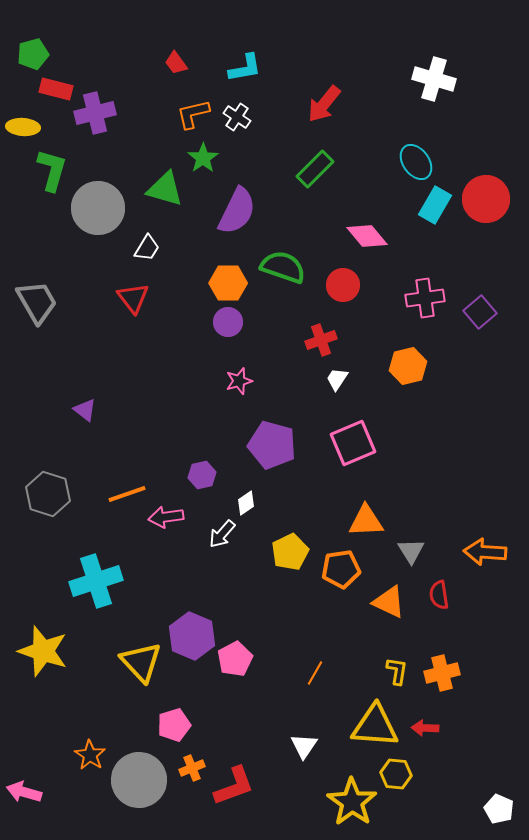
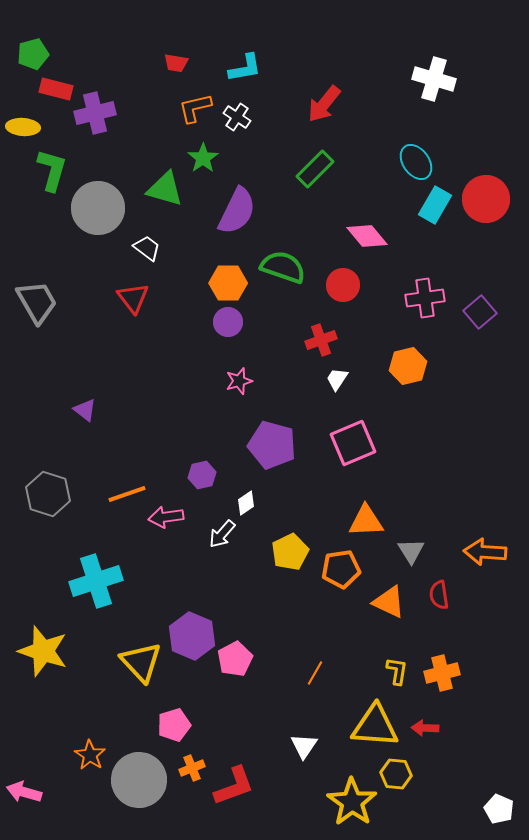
red trapezoid at (176, 63): rotated 45 degrees counterclockwise
orange L-shape at (193, 114): moved 2 px right, 6 px up
white trapezoid at (147, 248): rotated 84 degrees counterclockwise
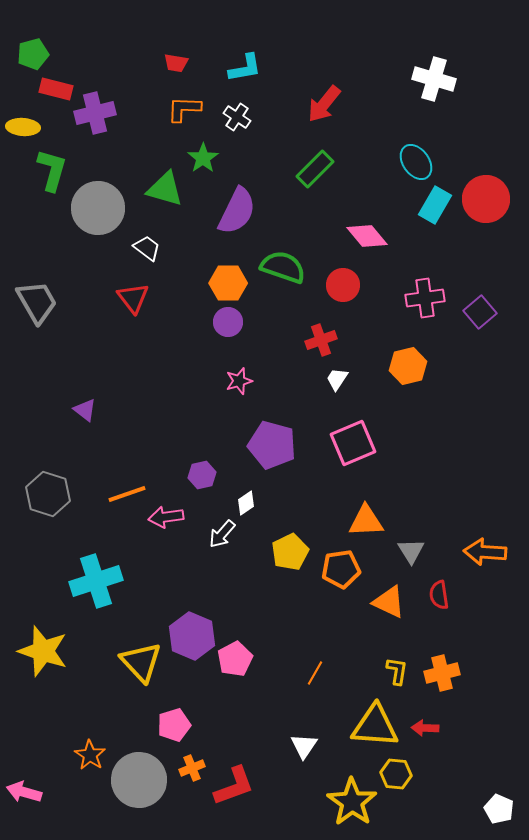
orange L-shape at (195, 108): moved 11 px left, 1 px down; rotated 15 degrees clockwise
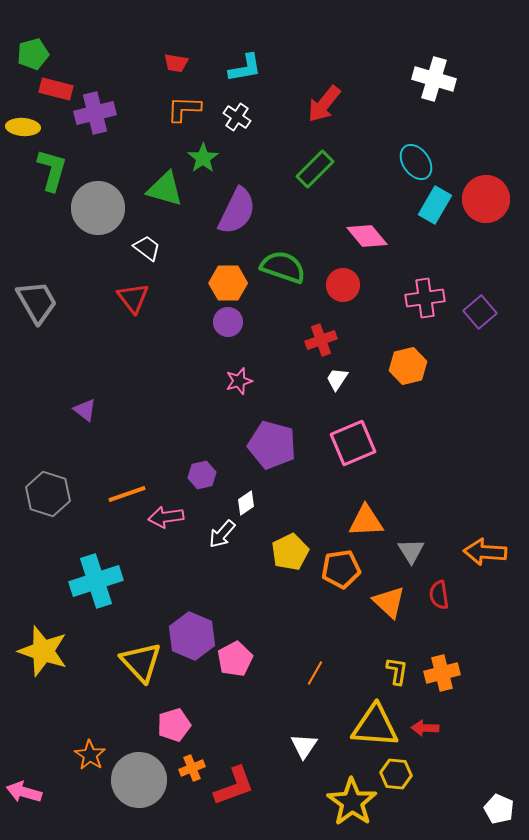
orange triangle at (389, 602): rotated 18 degrees clockwise
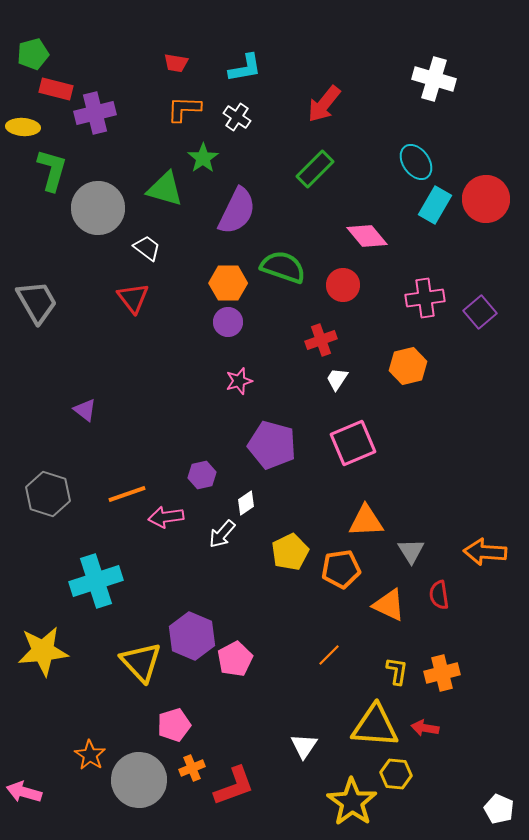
orange triangle at (389, 602): moved 3 px down; rotated 18 degrees counterclockwise
yellow star at (43, 651): rotated 24 degrees counterclockwise
orange line at (315, 673): moved 14 px right, 18 px up; rotated 15 degrees clockwise
red arrow at (425, 728): rotated 8 degrees clockwise
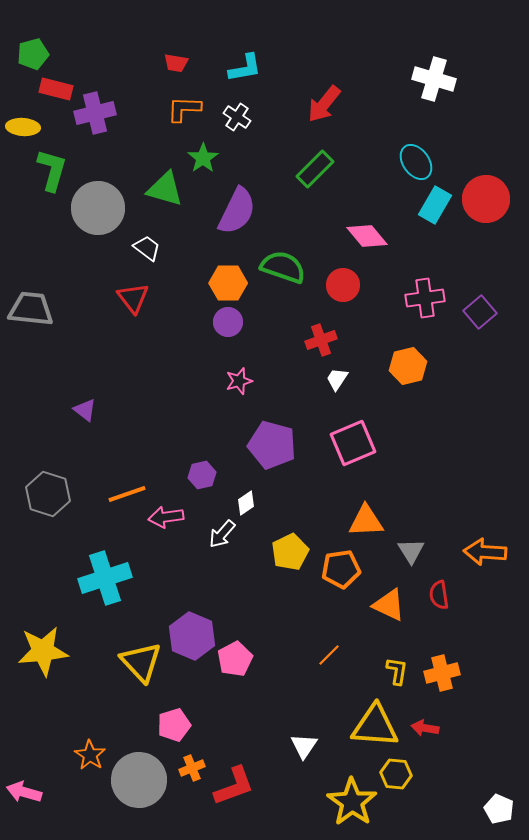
gray trapezoid at (37, 302): moved 6 px left, 7 px down; rotated 54 degrees counterclockwise
cyan cross at (96, 581): moved 9 px right, 3 px up
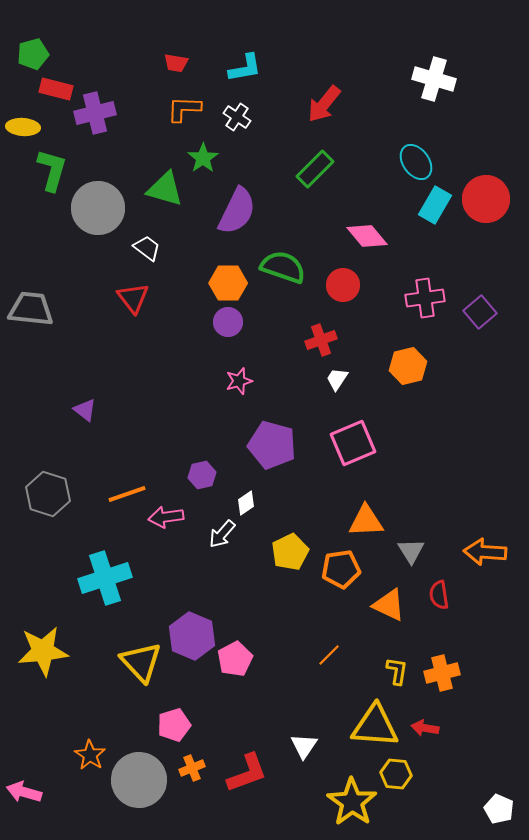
red L-shape at (234, 786): moved 13 px right, 13 px up
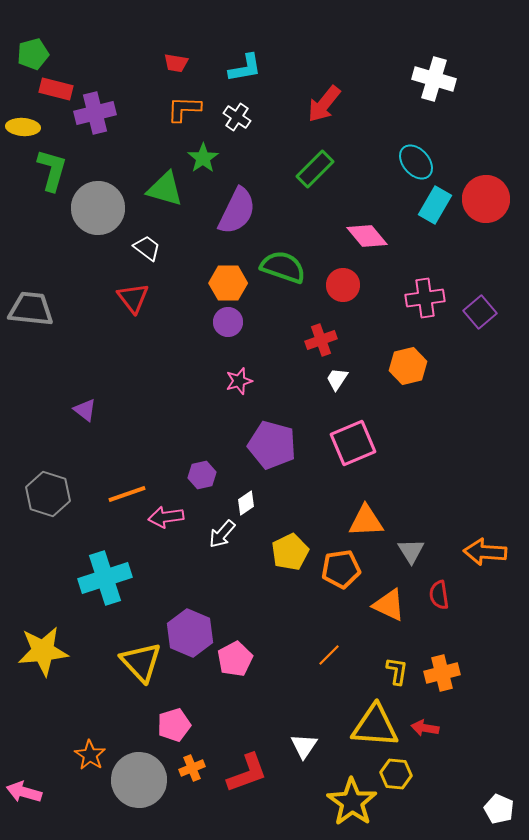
cyan ellipse at (416, 162): rotated 6 degrees counterclockwise
purple hexagon at (192, 636): moved 2 px left, 3 px up
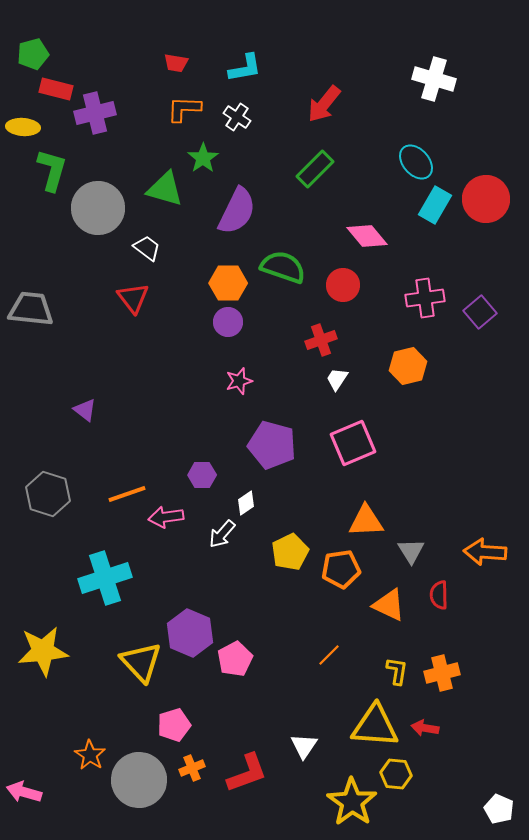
purple hexagon at (202, 475): rotated 12 degrees clockwise
red semicircle at (439, 595): rotated 8 degrees clockwise
